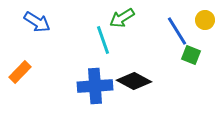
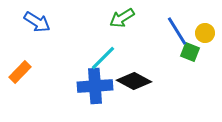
yellow circle: moved 13 px down
cyan line: moved 18 px down; rotated 64 degrees clockwise
green square: moved 1 px left, 3 px up
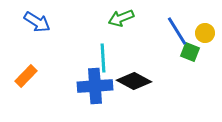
green arrow: moved 1 px left; rotated 10 degrees clockwise
cyan line: rotated 48 degrees counterclockwise
orange rectangle: moved 6 px right, 4 px down
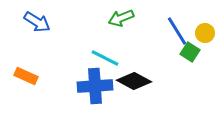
green square: rotated 12 degrees clockwise
cyan line: moved 2 px right; rotated 60 degrees counterclockwise
orange rectangle: rotated 70 degrees clockwise
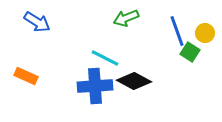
green arrow: moved 5 px right
blue line: rotated 12 degrees clockwise
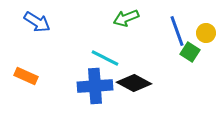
yellow circle: moved 1 px right
black diamond: moved 2 px down
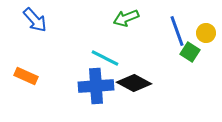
blue arrow: moved 2 px left, 2 px up; rotated 16 degrees clockwise
blue cross: moved 1 px right
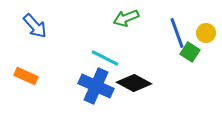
blue arrow: moved 6 px down
blue line: moved 2 px down
blue cross: rotated 28 degrees clockwise
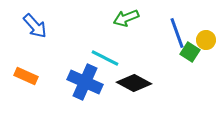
yellow circle: moved 7 px down
blue cross: moved 11 px left, 4 px up
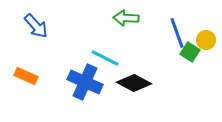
green arrow: rotated 25 degrees clockwise
blue arrow: moved 1 px right
